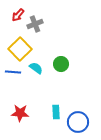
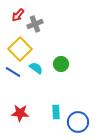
blue line: rotated 28 degrees clockwise
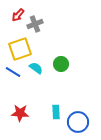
yellow square: rotated 25 degrees clockwise
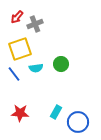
red arrow: moved 1 px left, 2 px down
cyan semicircle: rotated 136 degrees clockwise
blue line: moved 1 px right, 2 px down; rotated 21 degrees clockwise
cyan rectangle: rotated 32 degrees clockwise
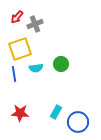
blue line: rotated 28 degrees clockwise
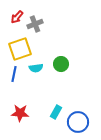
blue line: rotated 21 degrees clockwise
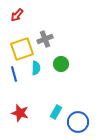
red arrow: moved 2 px up
gray cross: moved 10 px right, 15 px down
yellow square: moved 2 px right
cyan semicircle: rotated 80 degrees counterclockwise
blue line: rotated 28 degrees counterclockwise
red star: rotated 12 degrees clockwise
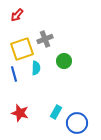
green circle: moved 3 px right, 3 px up
blue circle: moved 1 px left, 1 px down
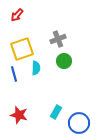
gray cross: moved 13 px right
red star: moved 1 px left, 2 px down
blue circle: moved 2 px right
